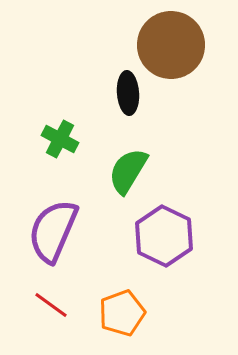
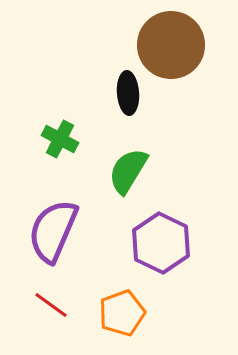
purple hexagon: moved 3 px left, 7 px down
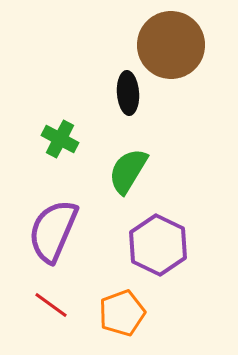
purple hexagon: moved 3 px left, 2 px down
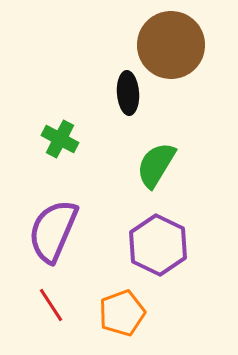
green semicircle: moved 28 px right, 6 px up
red line: rotated 21 degrees clockwise
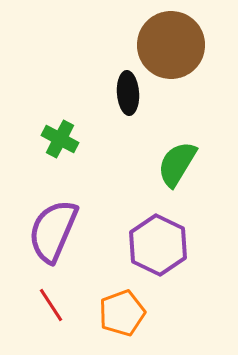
green semicircle: moved 21 px right, 1 px up
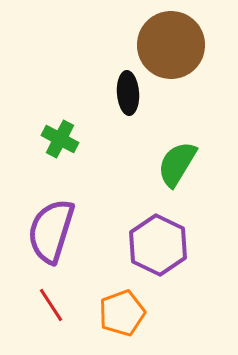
purple semicircle: moved 2 px left; rotated 6 degrees counterclockwise
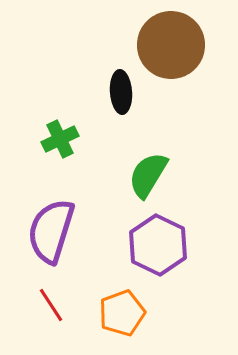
black ellipse: moved 7 px left, 1 px up
green cross: rotated 36 degrees clockwise
green semicircle: moved 29 px left, 11 px down
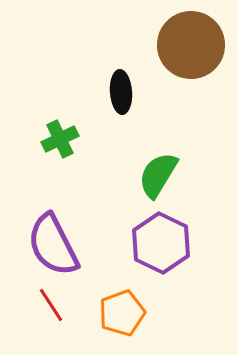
brown circle: moved 20 px right
green semicircle: moved 10 px right
purple semicircle: moved 2 px right, 14 px down; rotated 44 degrees counterclockwise
purple hexagon: moved 3 px right, 2 px up
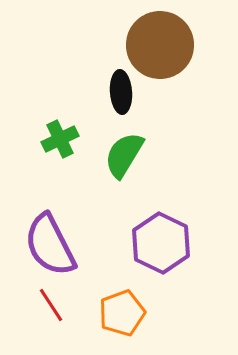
brown circle: moved 31 px left
green semicircle: moved 34 px left, 20 px up
purple semicircle: moved 3 px left
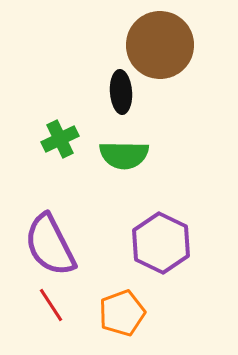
green semicircle: rotated 120 degrees counterclockwise
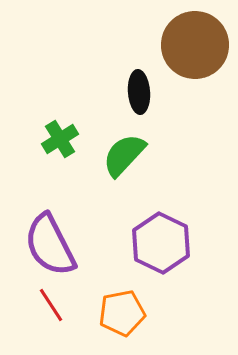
brown circle: moved 35 px right
black ellipse: moved 18 px right
green cross: rotated 6 degrees counterclockwise
green semicircle: rotated 132 degrees clockwise
orange pentagon: rotated 9 degrees clockwise
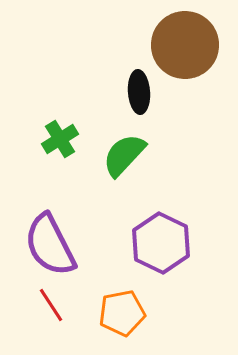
brown circle: moved 10 px left
